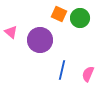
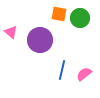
orange square: rotated 14 degrees counterclockwise
pink semicircle: moved 4 px left; rotated 28 degrees clockwise
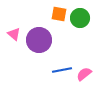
pink triangle: moved 3 px right, 2 px down
purple circle: moved 1 px left
blue line: rotated 66 degrees clockwise
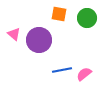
green circle: moved 7 px right
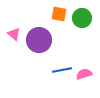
green circle: moved 5 px left
pink semicircle: rotated 21 degrees clockwise
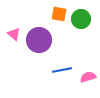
green circle: moved 1 px left, 1 px down
pink semicircle: moved 4 px right, 3 px down
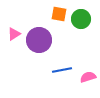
pink triangle: rotated 48 degrees clockwise
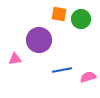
pink triangle: moved 1 px right, 25 px down; rotated 24 degrees clockwise
